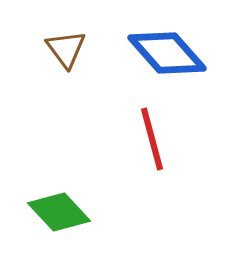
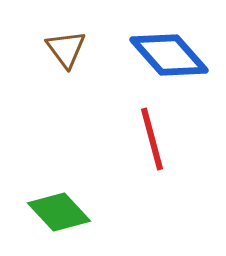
blue diamond: moved 2 px right, 2 px down
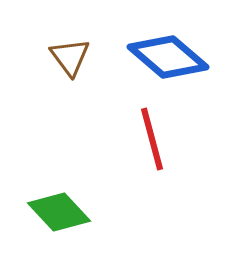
brown triangle: moved 4 px right, 8 px down
blue diamond: moved 1 px left, 2 px down; rotated 8 degrees counterclockwise
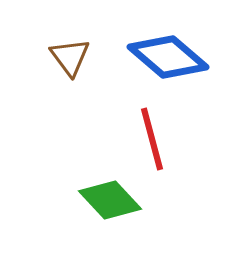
green diamond: moved 51 px right, 12 px up
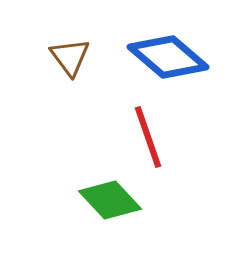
red line: moved 4 px left, 2 px up; rotated 4 degrees counterclockwise
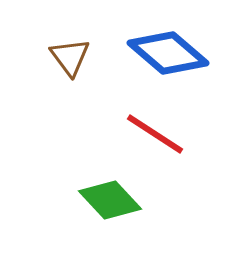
blue diamond: moved 4 px up
red line: moved 7 px right, 3 px up; rotated 38 degrees counterclockwise
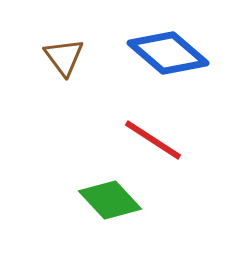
brown triangle: moved 6 px left
red line: moved 2 px left, 6 px down
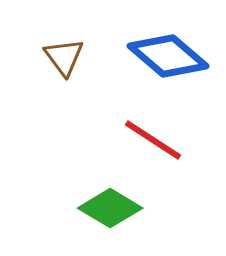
blue diamond: moved 3 px down
green diamond: moved 8 px down; rotated 16 degrees counterclockwise
